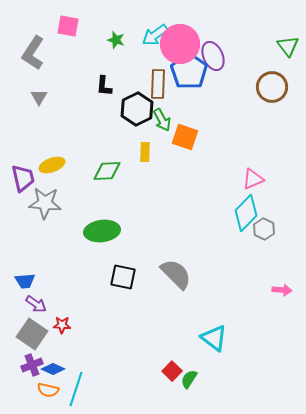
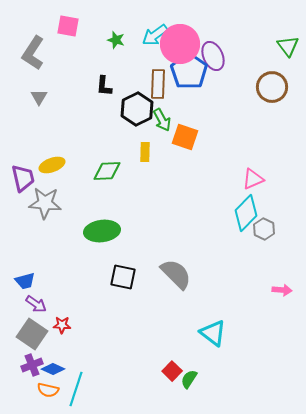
blue trapezoid: rotated 10 degrees counterclockwise
cyan triangle: moved 1 px left, 5 px up
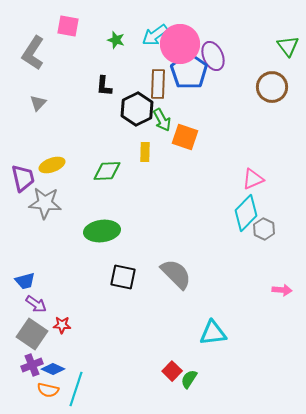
gray triangle: moved 1 px left, 6 px down; rotated 12 degrees clockwise
cyan triangle: rotated 44 degrees counterclockwise
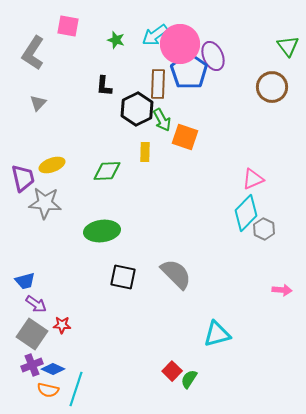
cyan triangle: moved 4 px right, 1 px down; rotated 8 degrees counterclockwise
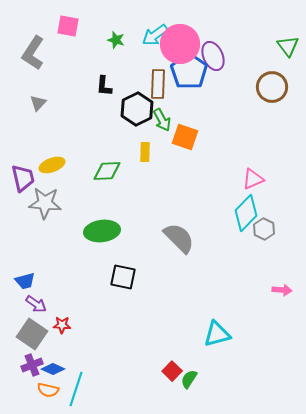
gray semicircle: moved 3 px right, 36 px up
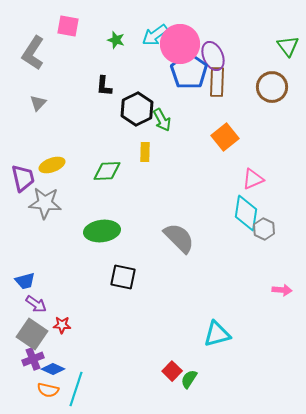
brown rectangle: moved 59 px right, 2 px up
orange square: moved 40 px right; rotated 32 degrees clockwise
cyan diamond: rotated 36 degrees counterclockwise
purple cross: moved 1 px right, 6 px up
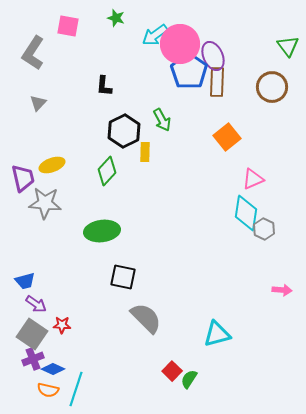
green star: moved 22 px up
black hexagon: moved 13 px left, 22 px down
orange square: moved 2 px right
green diamond: rotated 44 degrees counterclockwise
gray semicircle: moved 33 px left, 80 px down
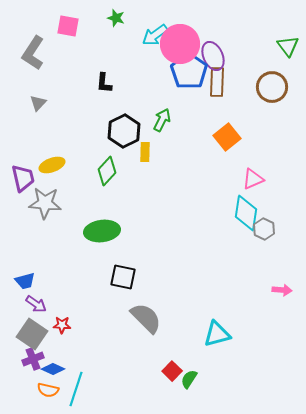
black L-shape: moved 3 px up
green arrow: rotated 125 degrees counterclockwise
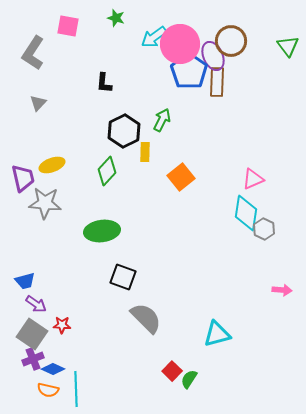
cyan arrow: moved 1 px left, 2 px down
brown circle: moved 41 px left, 46 px up
orange square: moved 46 px left, 40 px down
black square: rotated 8 degrees clockwise
cyan line: rotated 20 degrees counterclockwise
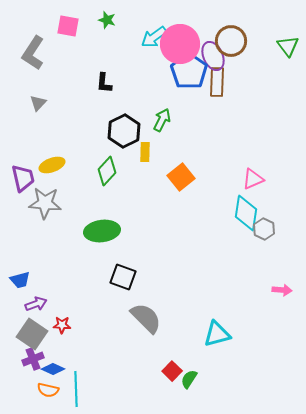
green star: moved 9 px left, 2 px down
blue trapezoid: moved 5 px left, 1 px up
purple arrow: rotated 55 degrees counterclockwise
